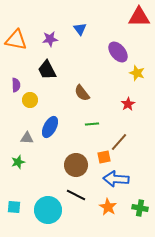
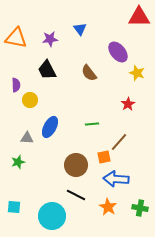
orange triangle: moved 2 px up
brown semicircle: moved 7 px right, 20 px up
cyan circle: moved 4 px right, 6 px down
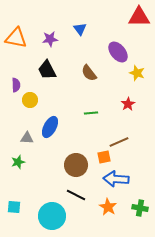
green line: moved 1 px left, 11 px up
brown line: rotated 24 degrees clockwise
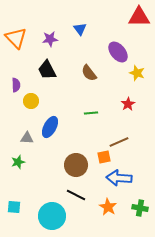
orange triangle: rotated 35 degrees clockwise
yellow circle: moved 1 px right, 1 px down
blue arrow: moved 3 px right, 1 px up
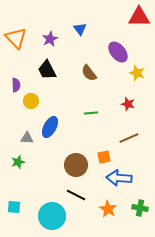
purple star: rotated 21 degrees counterclockwise
red star: rotated 24 degrees counterclockwise
brown line: moved 10 px right, 4 px up
orange star: moved 2 px down
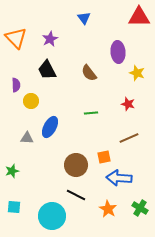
blue triangle: moved 4 px right, 11 px up
purple ellipse: rotated 35 degrees clockwise
green star: moved 6 px left, 9 px down
green cross: rotated 21 degrees clockwise
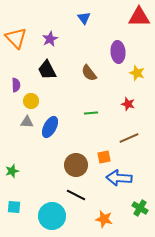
gray triangle: moved 16 px up
orange star: moved 4 px left, 10 px down; rotated 18 degrees counterclockwise
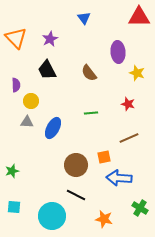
blue ellipse: moved 3 px right, 1 px down
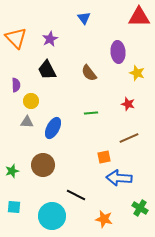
brown circle: moved 33 px left
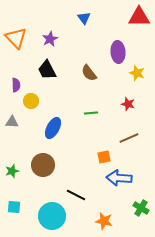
gray triangle: moved 15 px left
green cross: moved 1 px right
orange star: moved 2 px down
